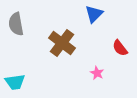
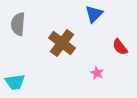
gray semicircle: moved 2 px right; rotated 15 degrees clockwise
red semicircle: moved 1 px up
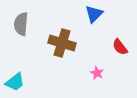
gray semicircle: moved 3 px right
brown cross: rotated 20 degrees counterclockwise
cyan trapezoid: rotated 30 degrees counterclockwise
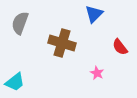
gray semicircle: moved 1 px left, 1 px up; rotated 15 degrees clockwise
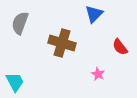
pink star: moved 1 px right, 1 px down
cyan trapezoid: rotated 80 degrees counterclockwise
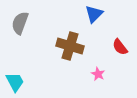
brown cross: moved 8 px right, 3 px down
